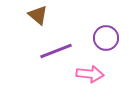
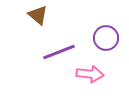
purple line: moved 3 px right, 1 px down
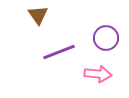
brown triangle: rotated 15 degrees clockwise
pink arrow: moved 8 px right
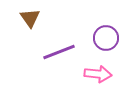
brown triangle: moved 8 px left, 3 px down
